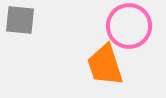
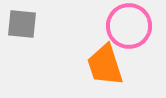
gray square: moved 2 px right, 4 px down
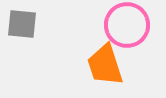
pink circle: moved 2 px left, 1 px up
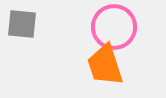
pink circle: moved 13 px left, 2 px down
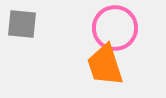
pink circle: moved 1 px right, 1 px down
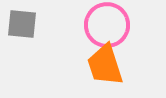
pink circle: moved 8 px left, 3 px up
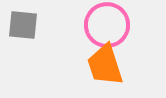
gray square: moved 1 px right, 1 px down
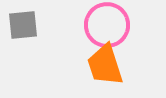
gray square: rotated 12 degrees counterclockwise
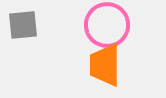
orange trapezoid: rotated 18 degrees clockwise
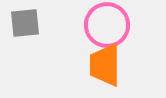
gray square: moved 2 px right, 2 px up
